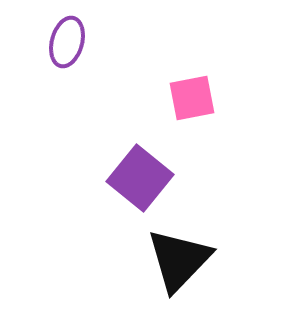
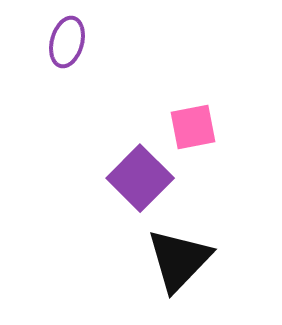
pink square: moved 1 px right, 29 px down
purple square: rotated 6 degrees clockwise
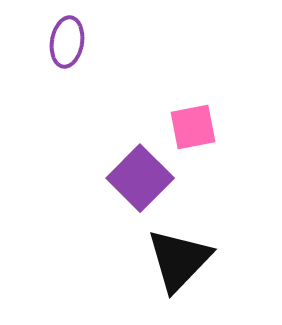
purple ellipse: rotated 6 degrees counterclockwise
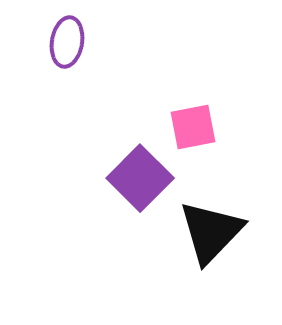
black triangle: moved 32 px right, 28 px up
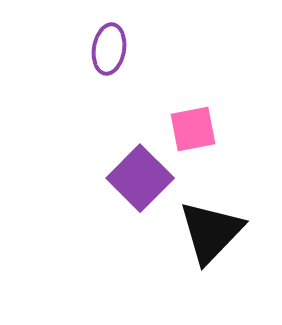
purple ellipse: moved 42 px right, 7 px down
pink square: moved 2 px down
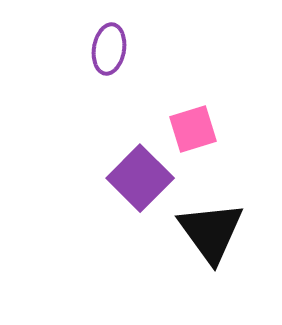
pink square: rotated 6 degrees counterclockwise
black triangle: rotated 20 degrees counterclockwise
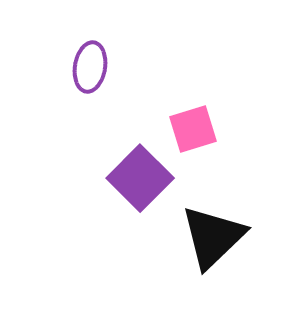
purple ellipse: moved 19 px left, 18 px down
black triangle: moved 2 px right, 5 px down; rotated 22 degrees clockwise
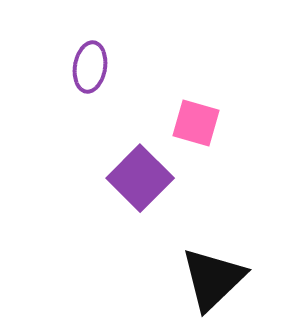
pink square: moved 3 px right, 6 px up; rotated 33 degrees clockwise
black triangle: moved 42 px down
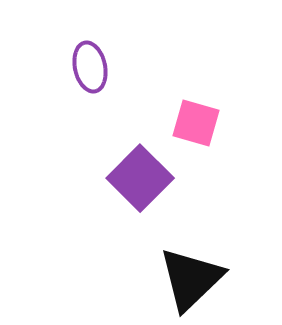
purple ellipse: rotated 21 degrees counterclockwise
black triangle: moved 22 px left
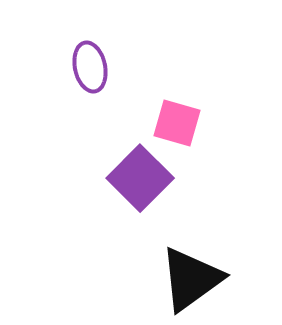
pink square: moved 19 px left
black triangle: rotated 8 degrees clockwise
